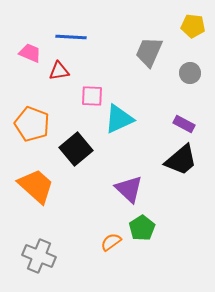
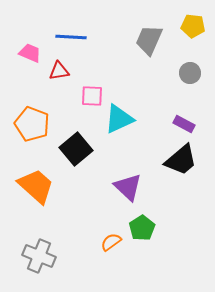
gray trapezoid: moved 12 px up
purple triangle: moved 1 px left, 2 px up
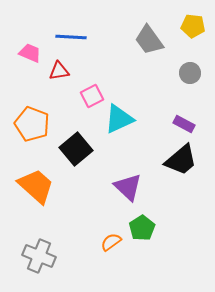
gray trapezoid: rotated 60 degrees counterclockwise
pink square: rotated 30 degrees counterclockwise
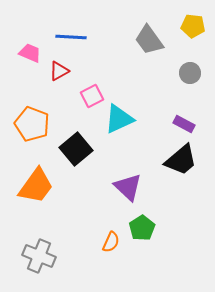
red triangle: rotated 20 degrees counterclockwise
orange trapezoid: rotated 84 degrees clockwise
orange semicircle: rotated 150 degrees clockwise
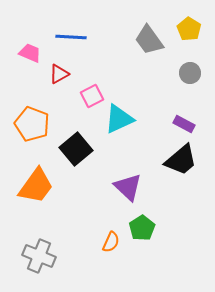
yellow pentagon: moved 4 px left, 3 px down; rotated 25 degrees clockwise
red triangle: moved 3 px down
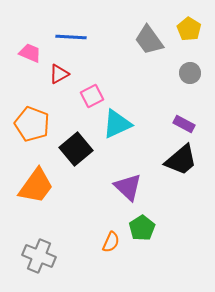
cyan triangle: moved 2 px left, 5 px down
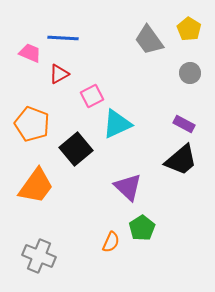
blue line: moved 8 px left, 1 px down
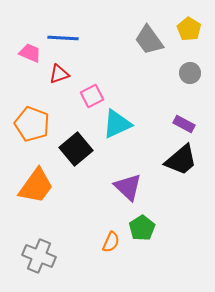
red triangle: rotated 10 degrees clockwise
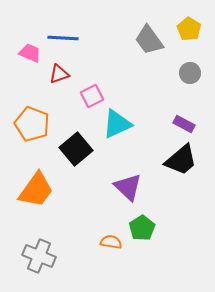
orange trapezoid: moved 4 px down
orange semicircle: rotated 105 degrees counterclockwise
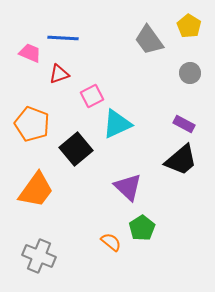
yellow pentagon: moved 3 px up
orange semicircle: rotated 30 degrees clockwise
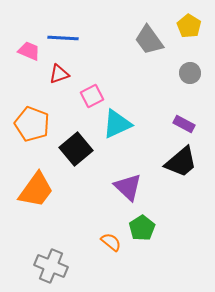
pink trapezoid: moved 1 px left, 2 px up
black trapezoid: moved 2 px down
gray cross: moved 12 px right, 10 px down
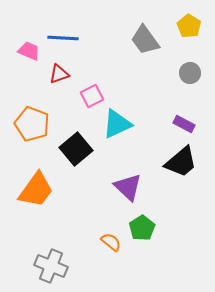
gray trapezoid: moved 4 px left
